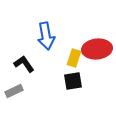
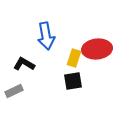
black L-shape: rotated 25 degrees counterclockwise
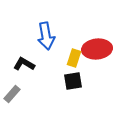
gray rectangle: moved 2 px left, 3 px down; rotated 24 degrees counterclockwise
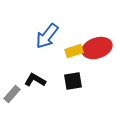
blue arrow: moved 1 px right; rotated 48 degrees clockwise
red ellipse: moved 1 px up; rotated 12 degrees counterclockwise
yellow rectangle: moved 7 px up; rotated 54 degrees clockwise
black L-shape: moved 11 px right, 16 px down
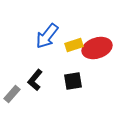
yellow rectangle: moved 6 px up
black L-shape: rotated 80 degrees counterclockwise
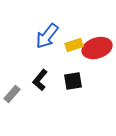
black L-shape: moved 5 px right
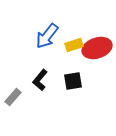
gray rectangle: moved 1 px right, 3 px down
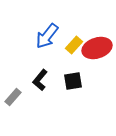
yellow rectangle: rotated 30 degrees counterclockwise
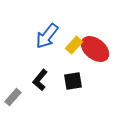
red ellipse: moved 2 px left, 1 px down; rotated 56 degrees clockwise
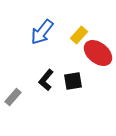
blue arrow: moved 5 px left, 4 px up
yellow rectangle: moved 5 px right, 10 px up
red ellipse: moved 3 px right, 4 px down
black L-shape: moved 6 px right
